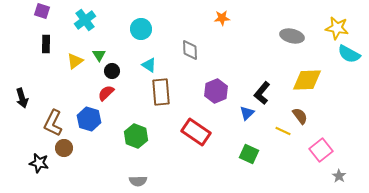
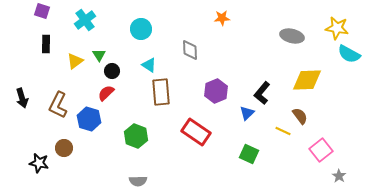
brown L-shape: moved 5 px right, 18 px up
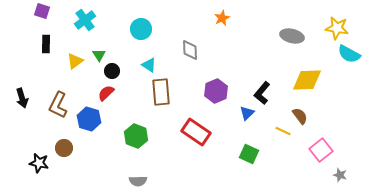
orange star: rotated 21 degrees counterclockwise
gray star: moved 1 px right, 1 px up; rotated 16 degrees counterclockwise
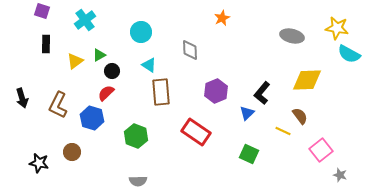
cyan circle: moved 3 px down
green triangle: rotated 32 degrees clockwise
blue hexagon: moved 3 px right, 1 px up
brown circle: moved 8 px right, 4 px down
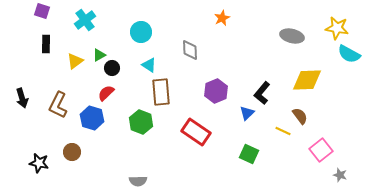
black circle: moved 3 px up
green hexagon: moved 5 px right, 14 px up
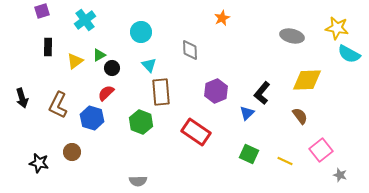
purple square: rotated 35 degrees counterclockwise
black rectangle: moved 2 px right, 3 px down
cyan triangle: rotated 14 degrees clockwise
yellow line: moved 2 px right, 30 px down
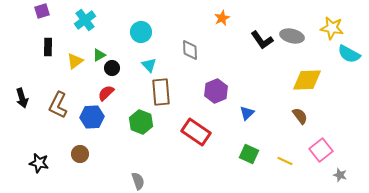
yellow star: moved 5 px left
black L-shape: moved 53 px up; rotated 75 degrees counterclockwise
blue hexagon: moved 1 px up; rotated 20 degrees counterclockwise
brown circle: moved 8 px right, 2 px down
gray semicircle: rotated 108 degrees counterclockwise
